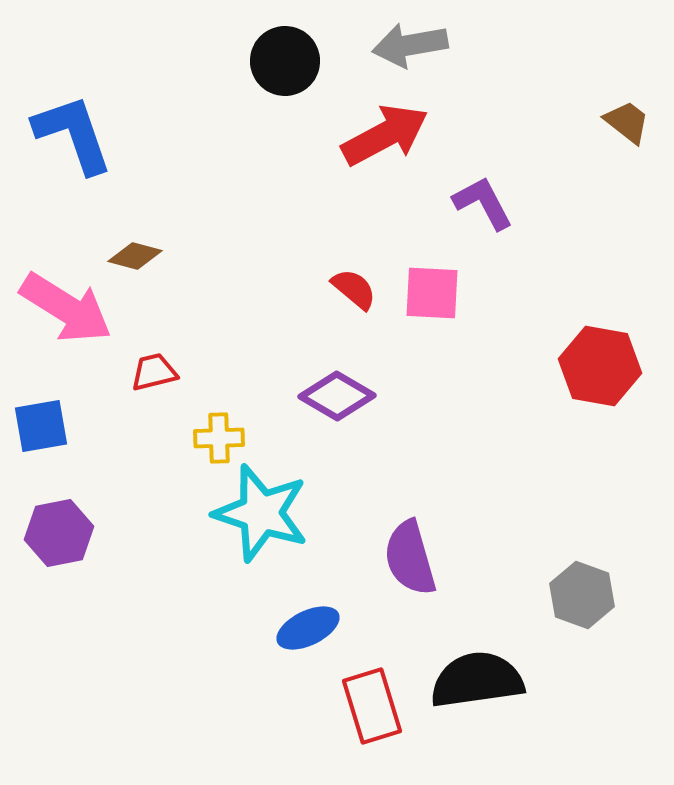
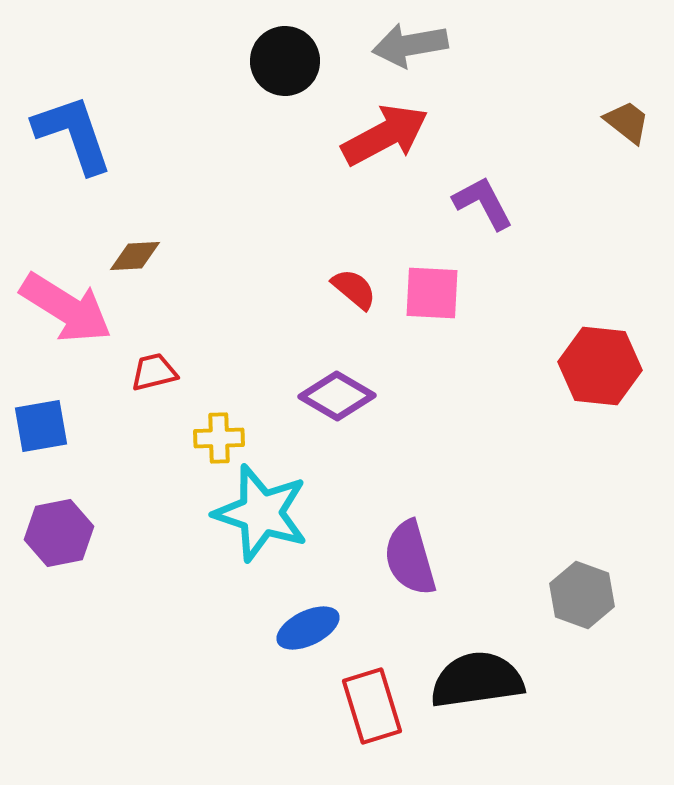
brown diamond: rotated 18 degrees counterclockwise
red hexagon: rotated 4 degrees counterclockwise
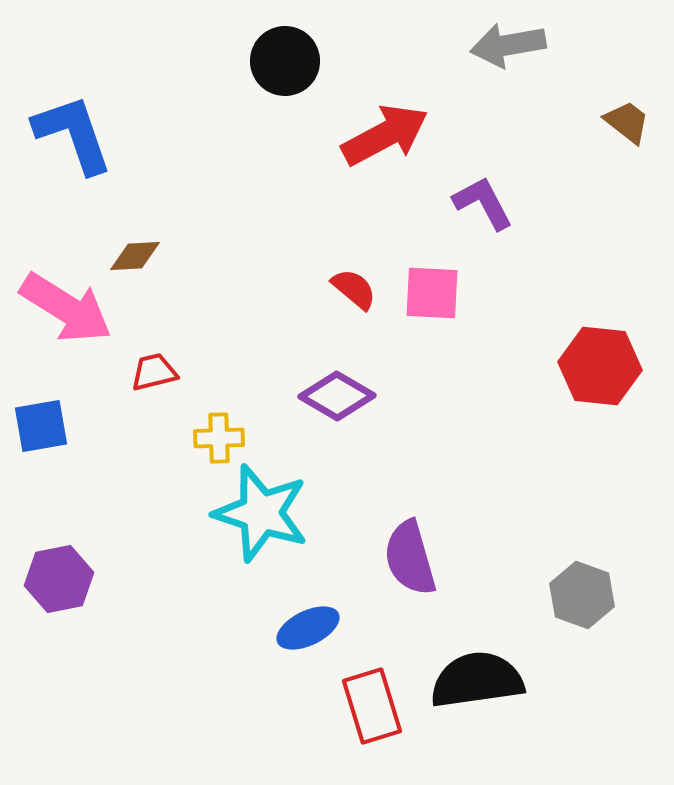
gray arrow: moved 98 px right
purple hexagon: moved 46 px down
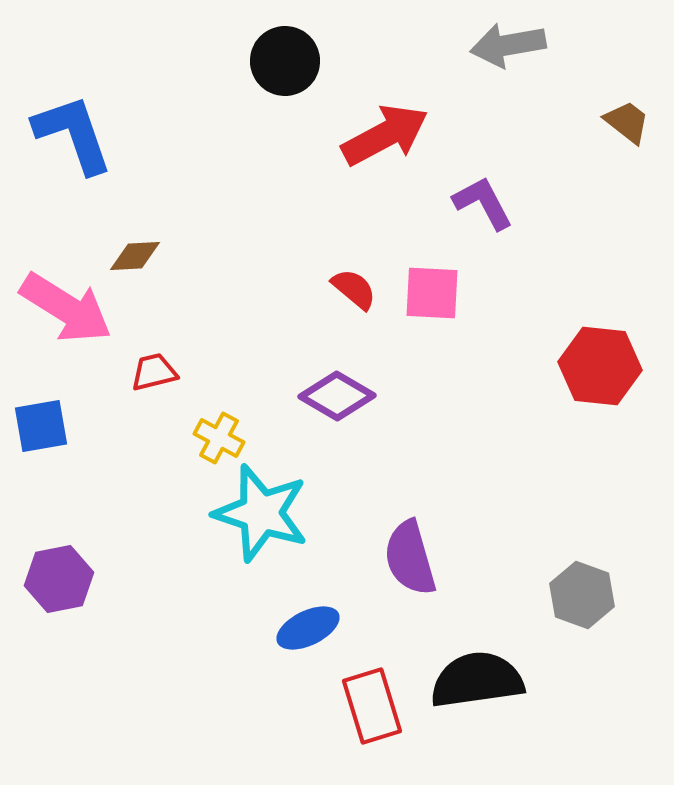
yellow cross: rotated 30 degrees clockwise
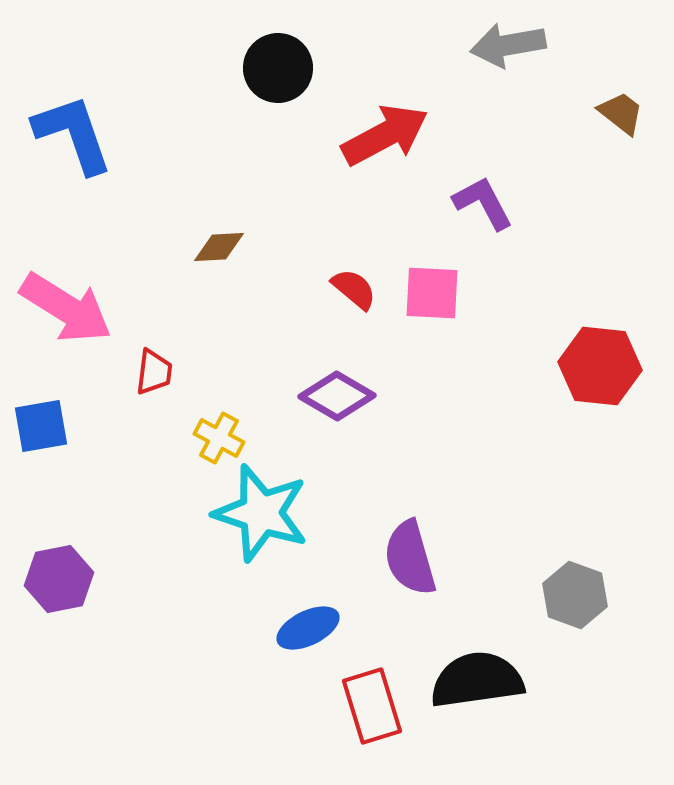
black circle: moved 7 px left, 7 px down
brown trapezoid: moved 6 px left, 9 px up
brown diamond: moved 84 px right, 9 px up
red trapezoid: rotated 111 degrees clockwise
gray hexagon: moved 7 px left
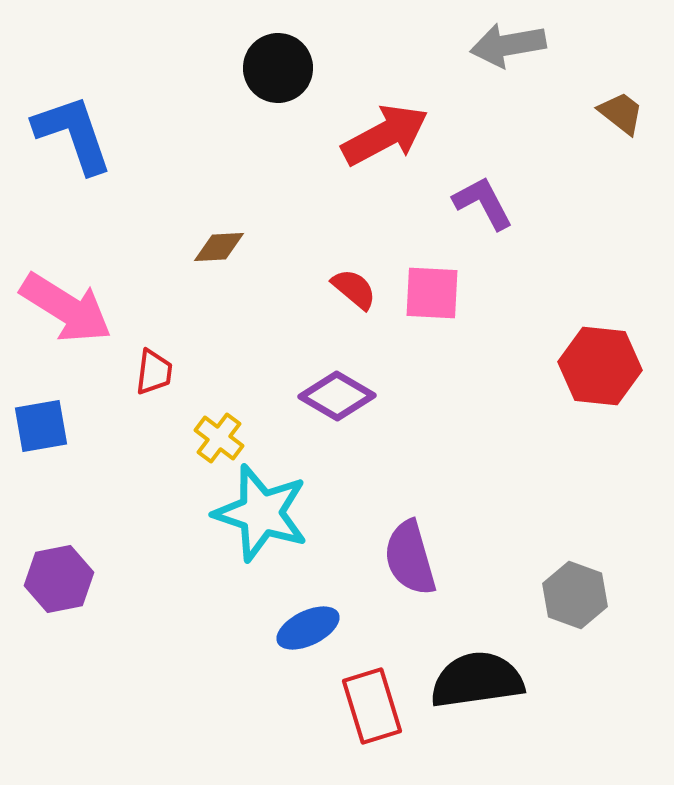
yellow cross: rotated 9 degrees clockwise
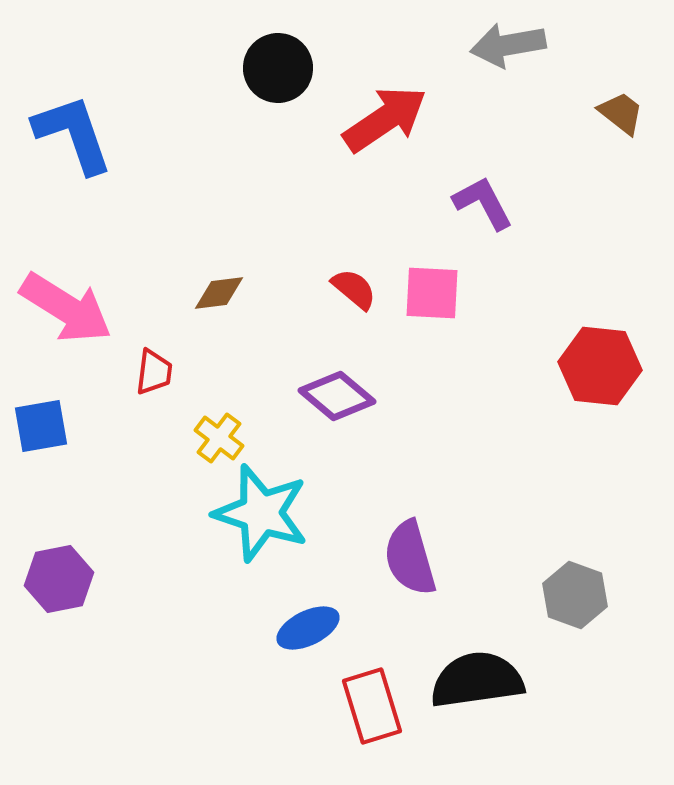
red arrow: moved 16 px up; rotated 6 degrees counterclockwise
brown diamond: moved 46 px down; rotated 4 degrees counterclockwise
purple diamond: rotated 10 degrees clockwise
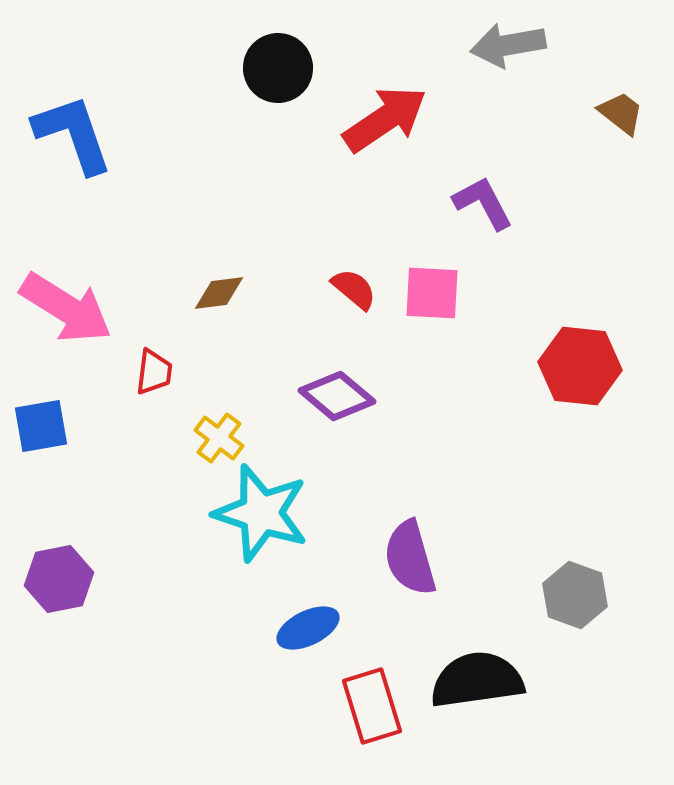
red hexagon: moved 20 px left
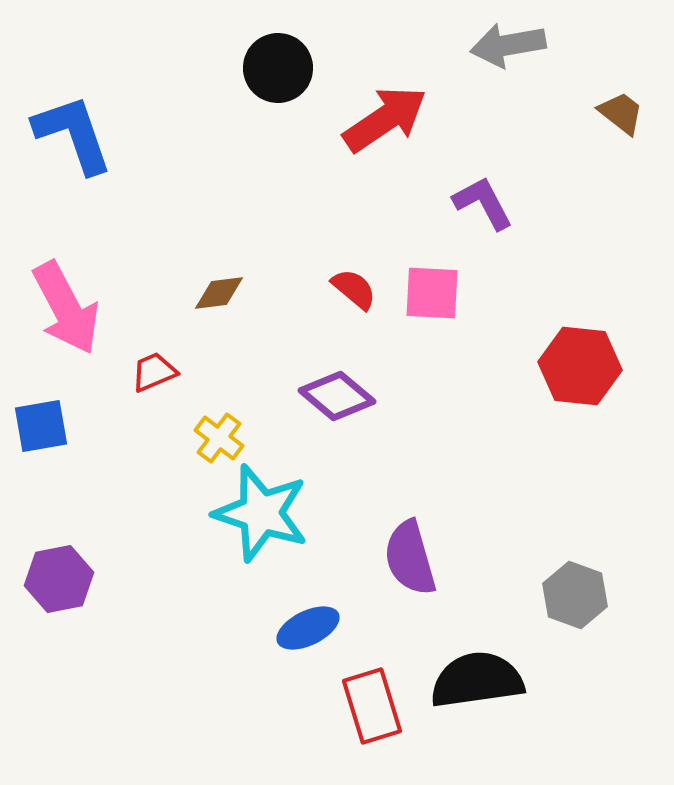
pink arrow: rotated 30 degrees clockwise
red trapezoid: rotated 120 degrees counterclockwise
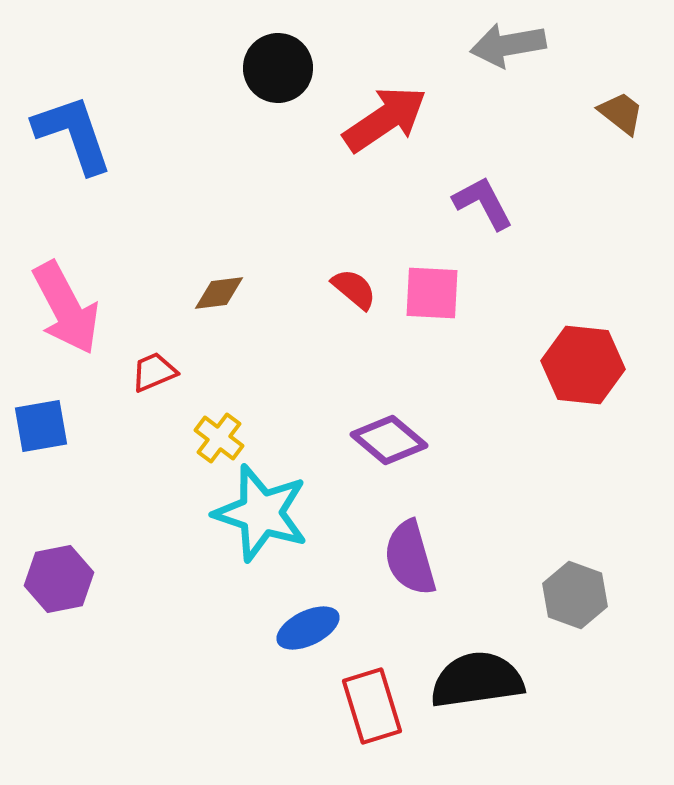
red hexagon: moved 3 px right, 1 px up
purple diamond: moved 52 px right, 44 px down
